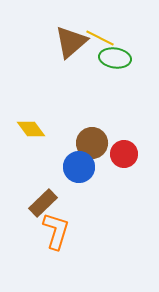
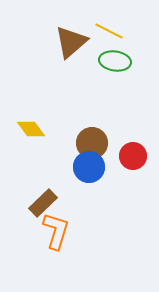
yellow line: moved 9 px right, 7 px up
green ellipse: moved 3 px down
red circle: moved 9 px right, 2 px down
blue circle: moved 10 px right
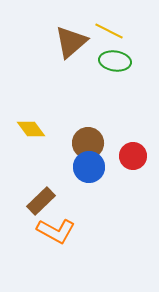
brown circle: moved 4 px left
brown rectangle: moved 2 px left, 2 px up
orange L-shape: rotated 102 degrees clockwise
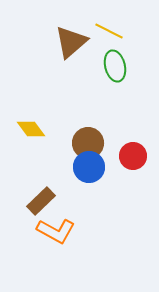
green ellipse: moved 5 px down; rotated 68 degrees clockwise
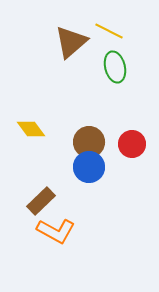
green ellipse: moved 1 px down
brown circle: moved 1 px right, 1 px up
red circle: moved 1 px left, 12 px up
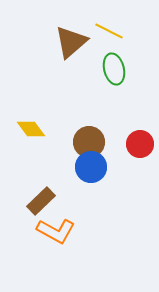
green ellipse: moved 1 px left, 2 px down
red circle: moved 8 px right
blue circle: moved 2 px right
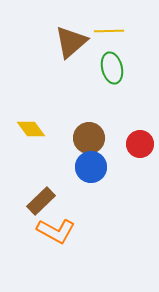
yellow line: rotated 28 degrees counterclockwise
green ellipse: moved 2 px left, 1 px up
brown circle: moved 4 px up
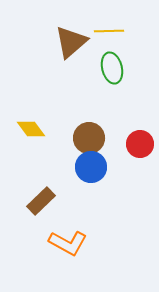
orange L-shape: moved 12 px right, 12 px down
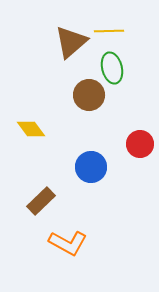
brown circle: moved 43 px up
